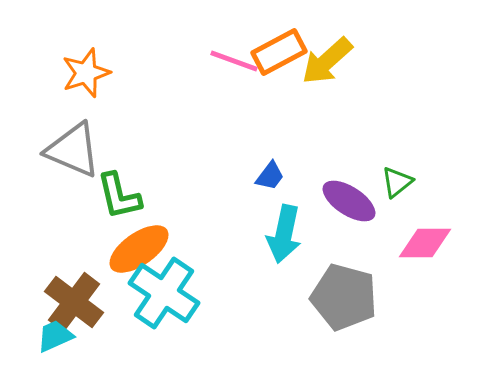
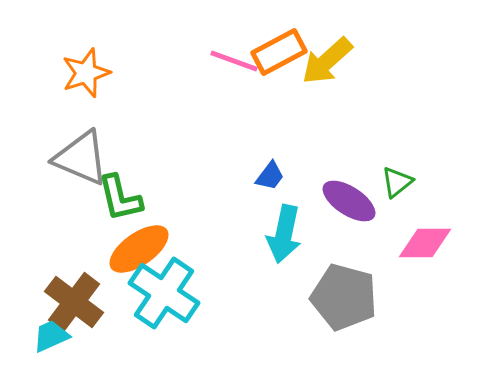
gray triangle: moved 8 px right, 8 px down
green L-shape: moved 1 px right, 2 px down
cyan trapezoid: moved 4 px left
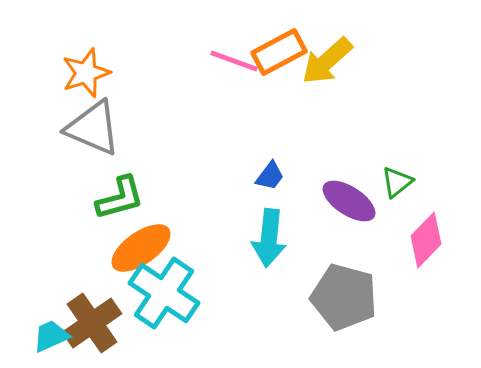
gray triangle: moved 12 px right, 30 px up
green L-shape: rotated 92 degrees counterclockwise
cyan arrow: moved 15 px left, 4 px down; rotated 6 degrees counterclockwise
pink diamond: moved 1 px right, 3 px up; rotated 46 degrees counterclockwise
orange ellipse: moved 2 px right, 1 px up
brown cross: moved 18 px right, 21 px down; rotated 18 degrees clockwise
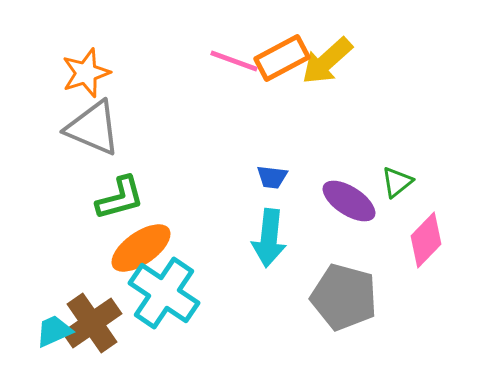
orange rectangle: moved 3 px right, 6 px down
blue trapezoid: moved 2 px right, 1 px down; rotated 60 degrees clockwise
cyan trapezoid: moved 3 px right, 5 px up
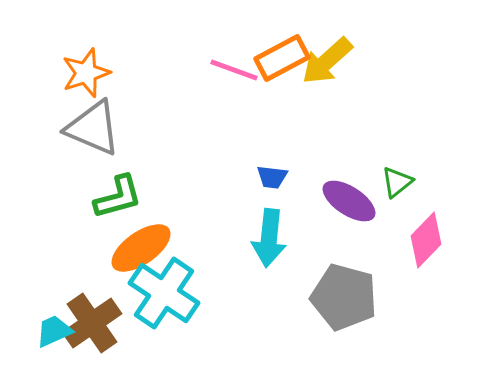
pink line: moved 9 px down
green L-shape: moved 2 px left, 1 px up
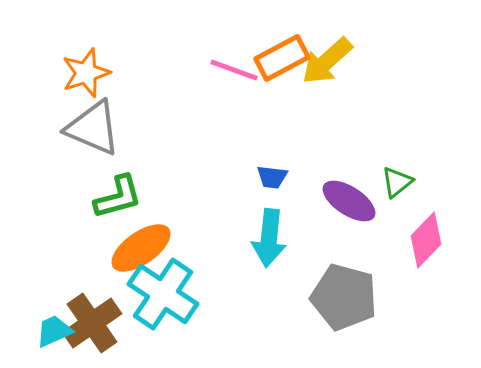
cyan cross: moved 1 px left, 1 px down
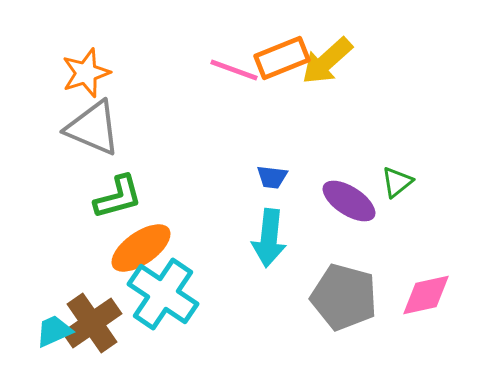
orange rectangle: rotated 6 degrees clockwise
pink diamond: moved 55 px down; rotated 34 degrees clockwise
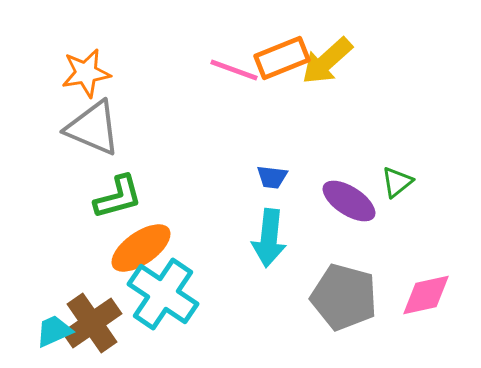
orange star: rotated 9 degrees clockwise
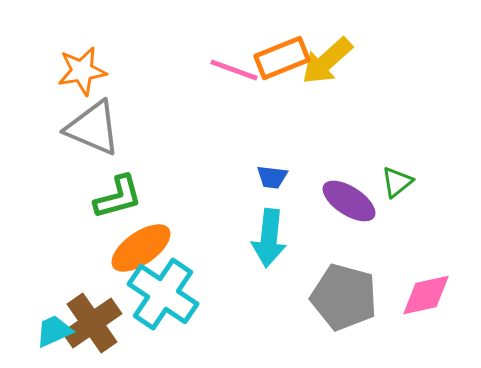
orange star: moved 4 px left, 2 px up
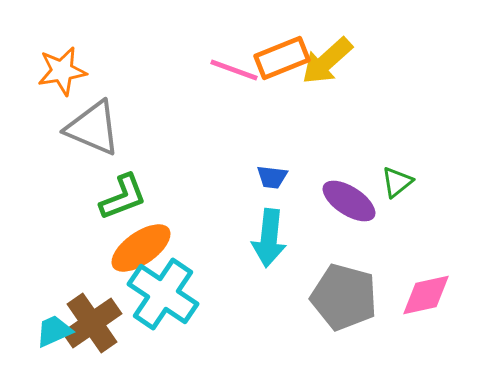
orange star: moved 20 px left
green L-shape: moved 5 px right; rotated 6 degrees counterclockwise
